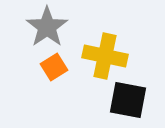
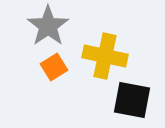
gray star: moved 1 px right, 1 px up
black square: moved 4 px right
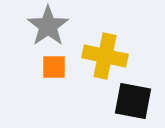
orange square: rotated 32 degrees clockwise
black square: moved 1 px right, 1 px down
